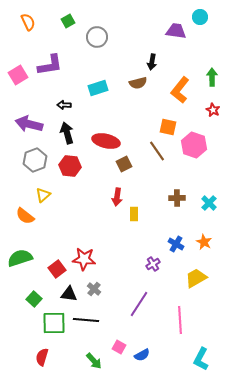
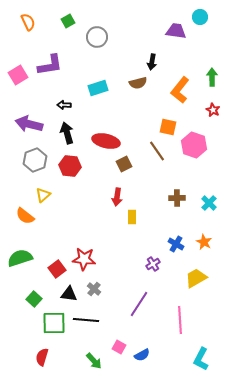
yellow rectangle at (134, 214): moved 2 px left, 3 px down
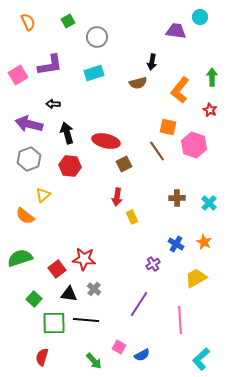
cyan rectangle at (98, 88): moved 4 px left, 15 px up
black arrow at (64, 105): moved 11 px left, 1 px up
red star at (213, 110): moved 3 px left
gray hexagon at (35, 160): moved 6 px left, 1 px up
yellow rectangle at (132, 217): rotated 24 degrees counterclockwise
cyan L-shape at (201, 359): rotated 20 degrees clockwise
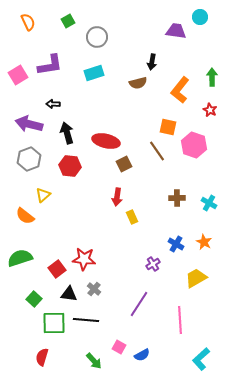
cyan cross at (209, 203): rotated 14 degrees counterclockwise
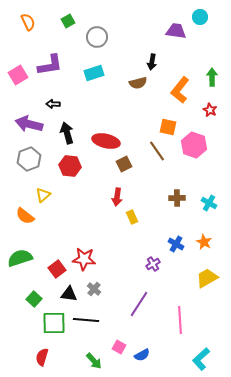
yellow trapezoid at (196, 278): moved 11 px right
